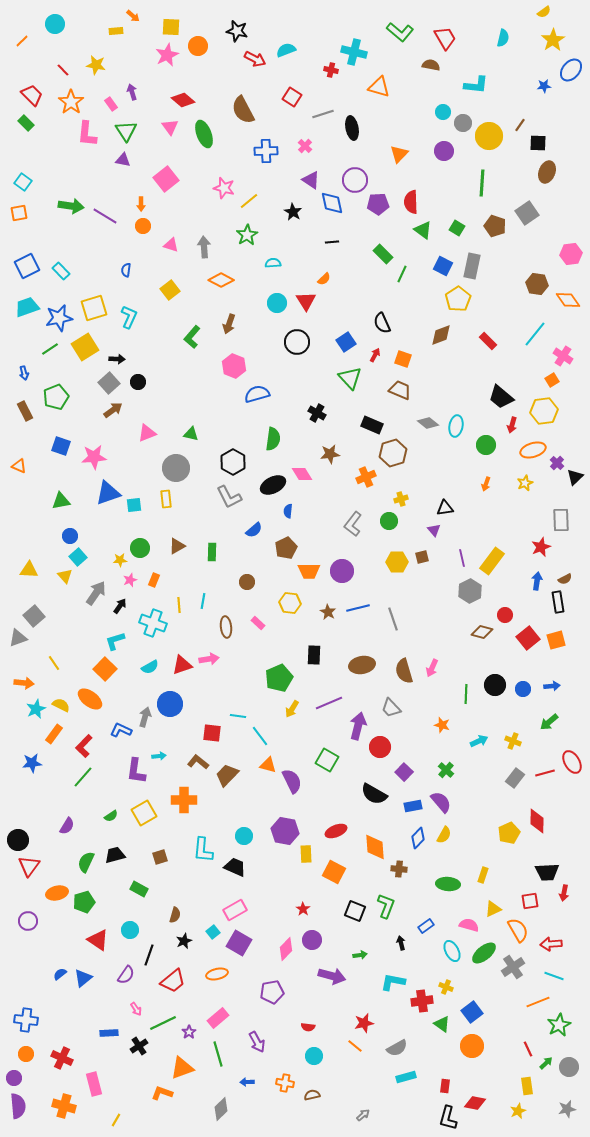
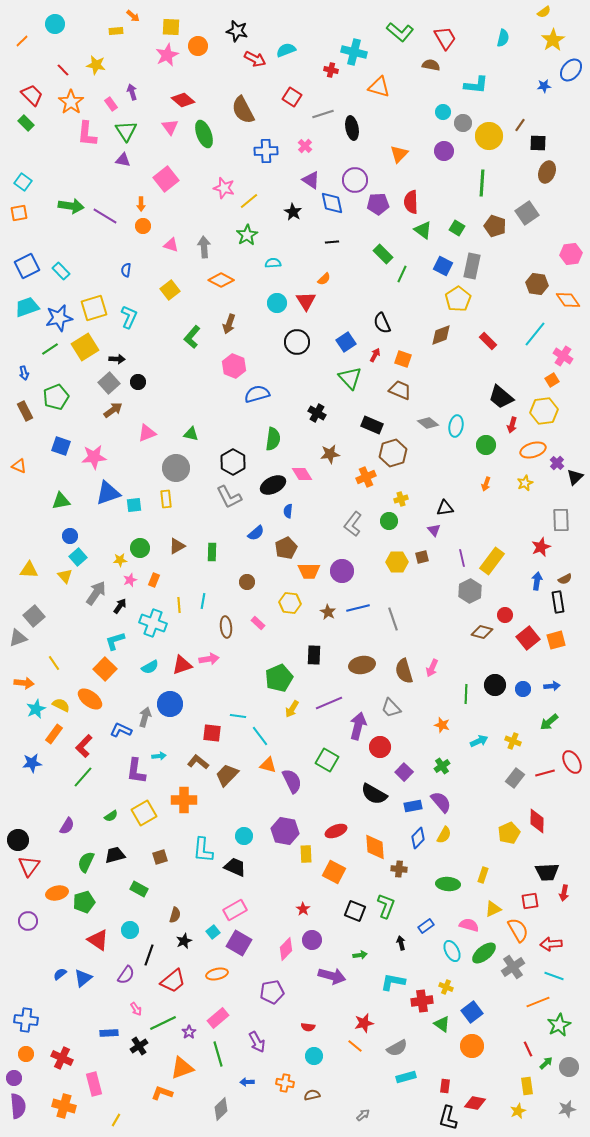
blue semicircle at (254, 530): moved 2 px right, 3 px down
green cross at (446, 770): moved 4 px left, 4 px up; rotated 14 degrees clockwise
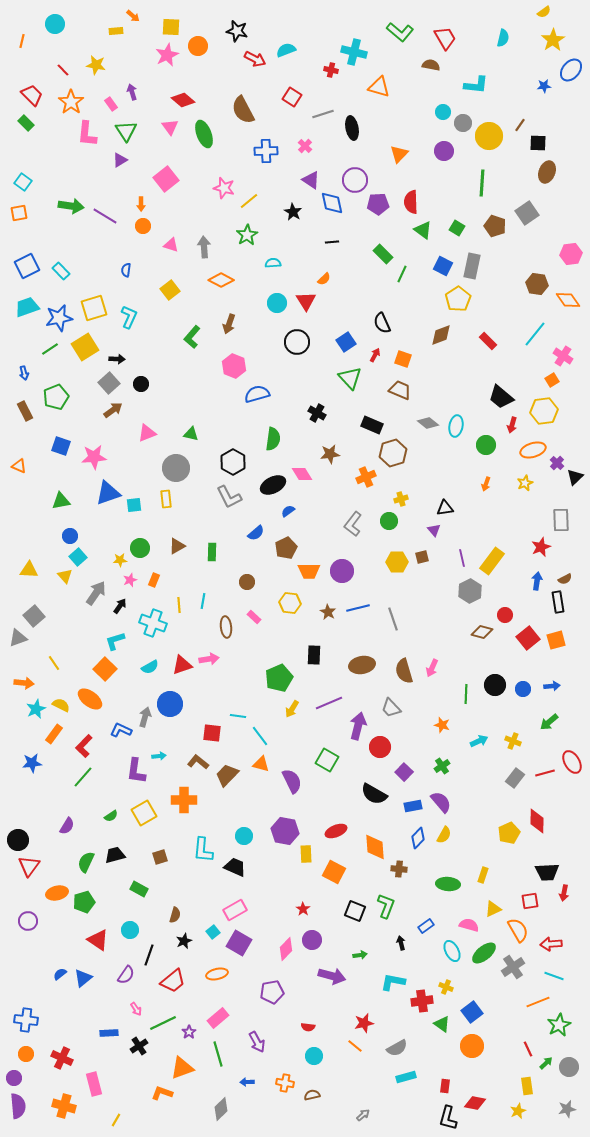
orange line at (22, 41): rotated 32 degrees counterclockwise
purple triangle at (123, 160): moved 3 px left; rotated 42 degrees counterclockwise
black circle at (138, 382): moved 3 px right, 2 px down
blue semicircle at (288, 511): rotated 48 degrees clockwise
pink rectangle at (258, 623): moved 4 px left, 6 px up
orange triangle at (268, 765): moved 7 px left, 1 px up
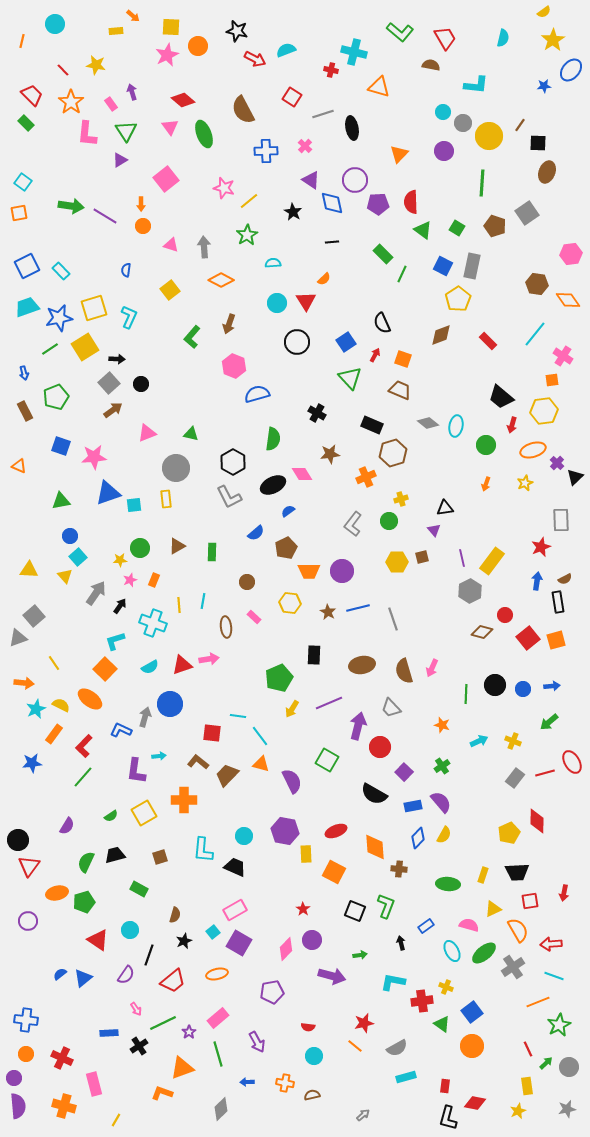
orange square at (552, 380): rotated 24 degrees clockwise
black trapezoid at (547, 872): moved 30 px left
